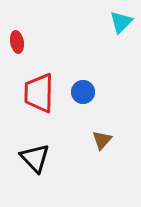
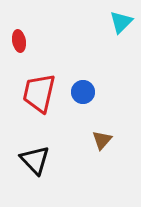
red ellipse: moved 2 px right, 1 px up
red trapezoid: rotated 12 degrees clockwise
black triangle: moved 2 px down
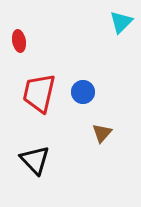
brown triangle: moved 7 px up
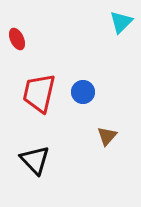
red ellipse: moved 2 px left, 2 px up; rotated 15 degrees counterclockwise
brown triangle: moved 5 px right, 3 px down
